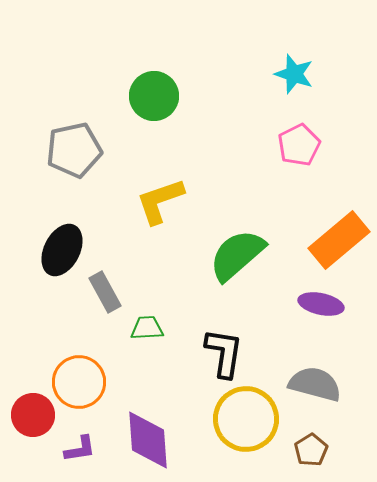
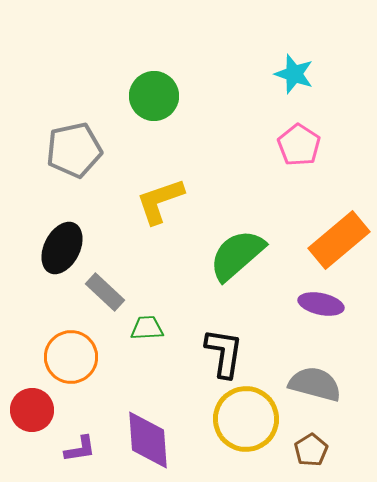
pink pentagon: rotated 12 degrees counterclockwise
black ellipse: moved 2 px up
gray rectangle: rotated 18 degrees counterclockwise
orange circle: moved 8 px left, 25 px up
red circle: moved 1 px left, 5 px up
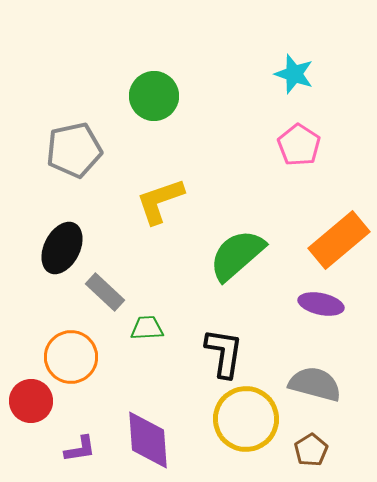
red circle: moved 1 px left, 9 px up
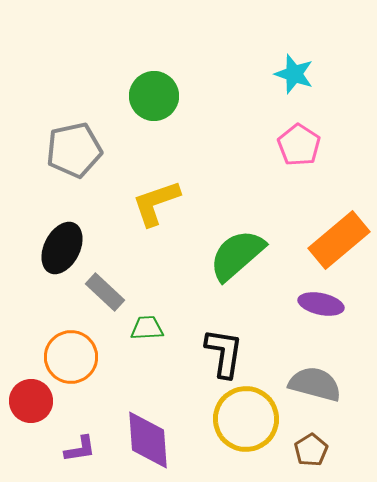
yellow L-shape: moved 4 px left, 2 px down
